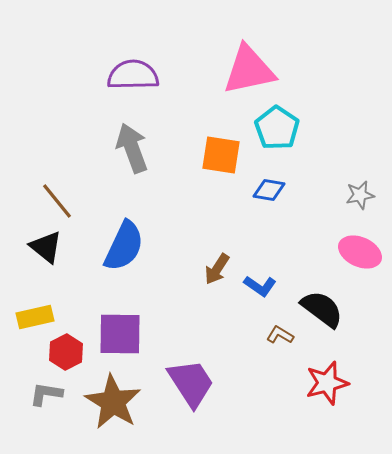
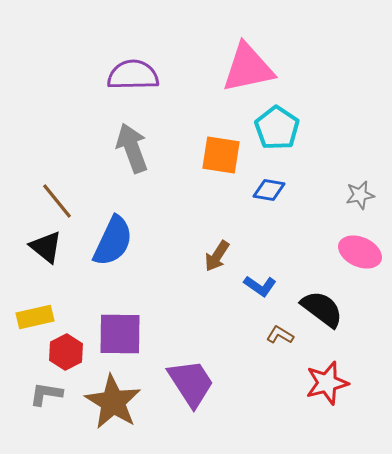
pink triangle: moved 1 px left, 2 px up
blue semicircle: moved 11 px left, 5 px up
brown arrow: moved 13 px up
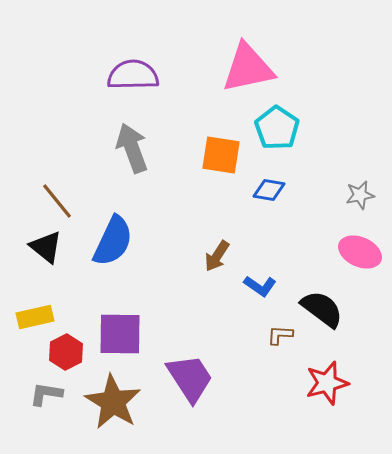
brown L-shape: rotated 28 degrees counterclockwise
purple trapezoid: moved 1 px left, 5 px up
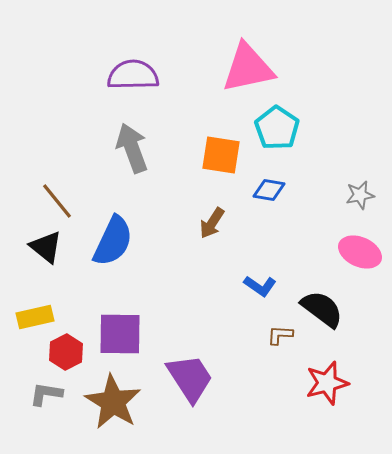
brown arrow: moved 5 px left, 33 px up
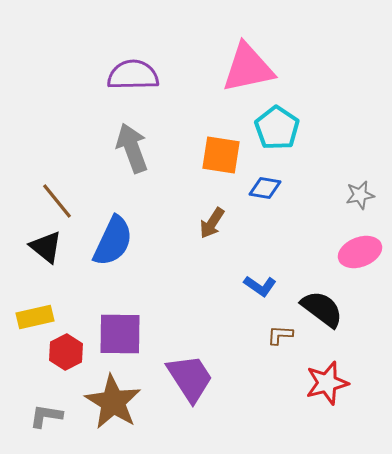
blue diamond: moved 4 px left, 2 px up
pink ellipse: rotated 45 degrees counterclockwise
gray L-shape: moved 22 px down
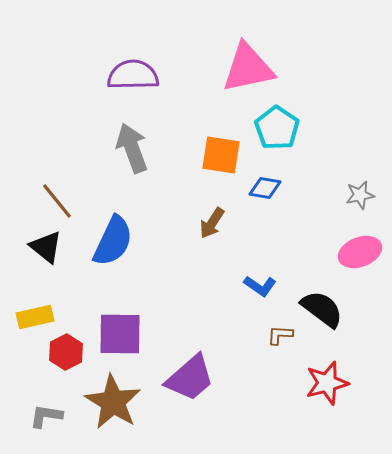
purple trapezoid: rotated 82 degrees clockwise
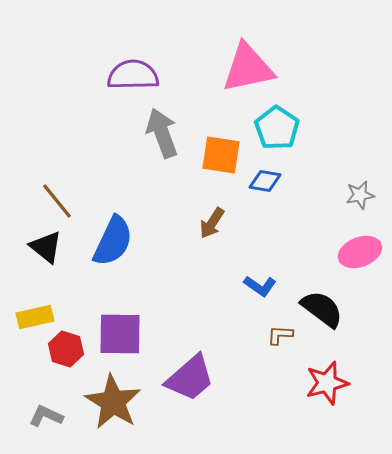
gray arrow: moved 30 px right, 15 px up
blue diamond: moved 7 px up
red hexagon: moved 3 px up; rotated 16 degrees counterclockwise
gray L-shape: rotated 16 degrees clockwise
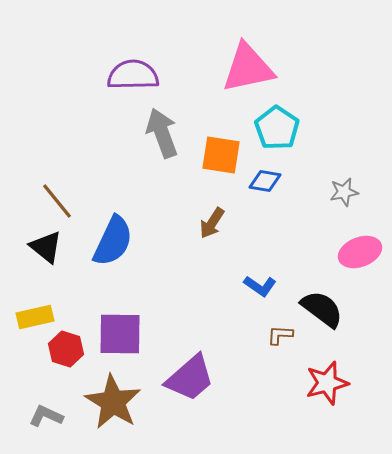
gray star: moved 16 px left, 3 px up
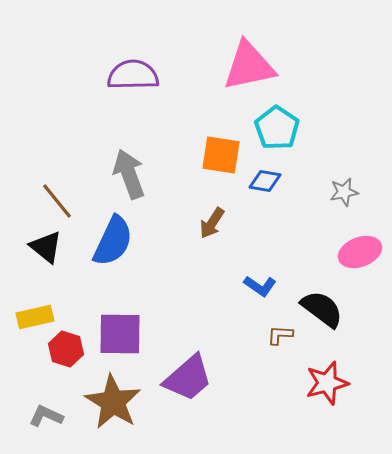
pink triangle: moved 1 px right, 2 px up
gray arrow: moved 33 px left, 41 px down
purple trapezoid: moved 2 px left
